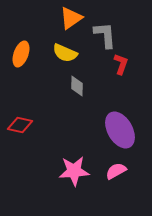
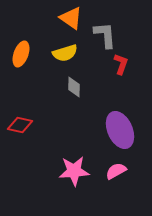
orange triangle: rotated 50 degrees counterclockwise
yellow semicircle: rotated 40 degrees counterclockwise
gray diamond: moved 3 px left, 1 px down
purple ellipse: rotated 6 degrees clockwise
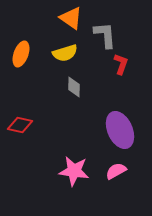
pink star: rotated 12 degrees clockwise
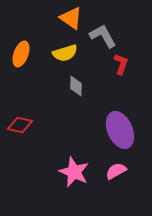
gray L-shape: moved 2 px left, 1 px down; rotated 24 degrees counterclockwise
gray diamond: moved 2 px right, 1 px up
pink star: moved 1 px down; rotated 16 degrees clockwise
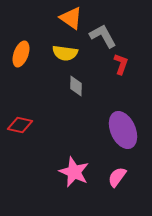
yellow semicircle: rotated 25 degrees clockwise
purple ellipse: moved 3 px right
pink semicircle: moved 1 px right, 6 px down; rotated 25 degrees counterclockwise
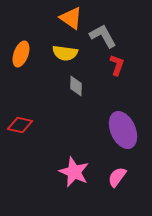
red L-shape: moved 4 px left, 1 px down
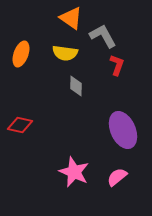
pink semicircle: rotated 15 degrees clockwise
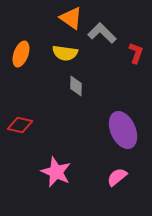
gray L-shape: moved 1 px left, 3 px up; rotated 16 degrees counterclockwise
red L-shape: moved 19 px right, 12 px up
pink star: moved 18 px left
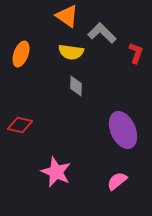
orange triangle: moved 4 px left, 2 px up
yellow semicircle: moved 6 px right, 1 px up
pink semicircle: moved 4 px down
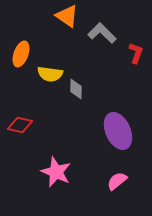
yellow semicircle: moved 21 px left, 22 px down
gray diamond: moved 3 px down
purple ellipse: moved 5 px left, 1 px down
